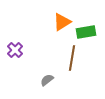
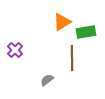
brown line: rotated 10 degrees counterclockwise
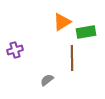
purple cross: rotated 28 degrees clockwise
